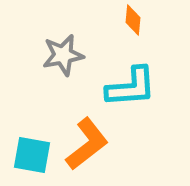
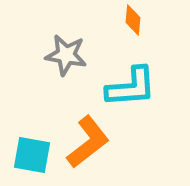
gray star: moved 3 px right; rotated 21 degrees clockwise
orange L-shape: moved 1 px right, 2 px up
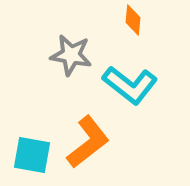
gray star: moved 5 px right
cyan L-shape: moved 1 px left, 2 px up; rotated 42 degrees clockwise
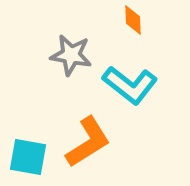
orange diamond: rotated 8 degrees counterclockwise
orange L-shape: rotated 6 degrees clockwise
cyan square: moved 4 px left, 2 px down
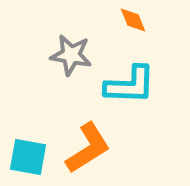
orange diamond: rotated 20 degrees counterclockwise
cyan L-shape: rotated 36 degrees counterclockwise
orange L-shape: moved 6 px down
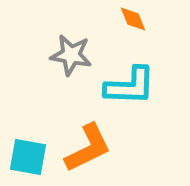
orange diamond: moved 1 px up
cyan L-shape: moved 1 px down
orange L-shape: rotated 6 degrees clockwise
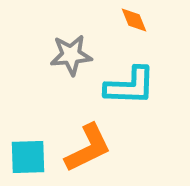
orange diamond: moved 1 px right, 1 px down
gray star: rotated 15 degrees counterclockwise
cyan square: rotated 12 degrees counterclockwise
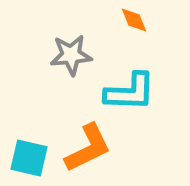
cyan L-shape: moved 6 px down
cyan square: moved 1 px right, 1 px down; rotated 15 degrees clockwise
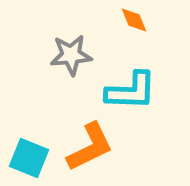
cyan L-shape: moved 1 px right, 1 px up
orange L-shape: moved 2 px right, 1 px up
cyan square: rotated 9 degrees clockwise
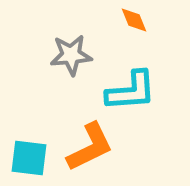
cyan L-shape: rotated 6 degrees counterclockwise
cyan square: rotated 15 degrees counterclockwise
